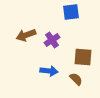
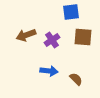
brown square: moved 20 px up
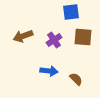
brown arrow: moved 3 px left, 1 px down
purple cross: moved 2 px right
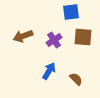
blue arrow: rotated 66 degrees counterclockwise
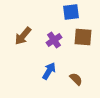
brown arrow: rotated 30 degrees counterclockwise
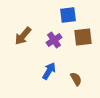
blue square: moved 3 px left, 3 px down
brown square: rotated 12 degrees counterclockwise
brown semicircle: rotated 16 degrees clockwise
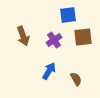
brown arrow: rotated 60 degrees counterclockwise
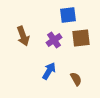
brown square: moved 2 px left, 1 px down
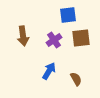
brown arrow: rotated 12 degrees clockwise
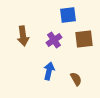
brown square: moved 3 px right, 1 px down
blue arrow: rotated 18 degrees counterclockwise
